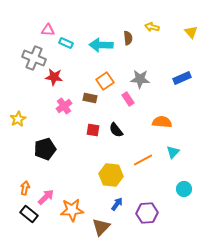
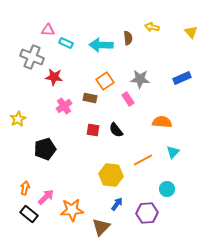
gray cross: moved 2 px left, 1 px up
cyan circle: moved 17 px left
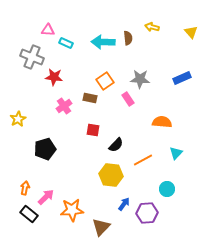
cyan arrow: moved 2 px right, 3 px up
black semicircle: moved 15 px down; rotated 98 degrees counterclockwise
cyan triangle: moved 3 px right, 1 px down
blue arrow: moved 7 px right
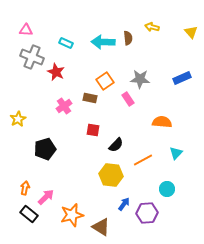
pink triangle: moved 22 px left
red star: moved 2 px right, 5 px up; rotated 18 degrees clockwise
orange star: moved 5 px down; rotated 10 degrees counterclockwise
brown triangle: rotated 42 degrees counterclockwise
